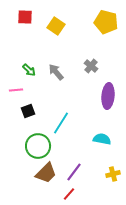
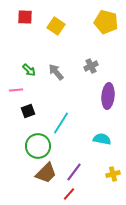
gray cross: rotated 24 degrees clockwise
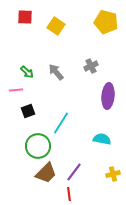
green arrow: moved 2 px left, 2 px down
red line: rotated 48 degrees counterclockwise
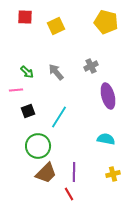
yellow square: rotated 30 degrees clockwise
purple ellipse: rotated 20 degrees counterclockwise
cyan line: moved 2 px left, 6 px up
cyan semicircle: moved 4 px right
purple line: rotated 36 degrees counterclockwise
red line: rotated 24 degrees counterclockwise
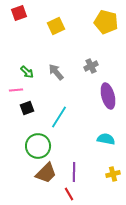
red square: moved 6 px left, 4 px up; rotated 21 degrees counterclockwise
black square: moved 1 px left, 3 px up
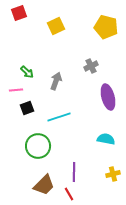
yellow pentagon: moved 5 px down
gray arrow: moved 9 px down; rotated 60 degrees clockwise
purple ellipse: moved 1 px down
cyan line: rotated 40 degrees clockwise
brown trapezoid: moved 2 px left, 12 px down
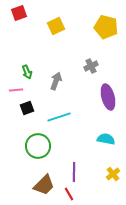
green arrow: rotated 24 degrees clockwise
yellow cross: rotated 24 degrees counterclockwise
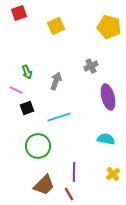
yellow pentagon: moved 3 px right
pink line: rotated 32 degrees clockwise
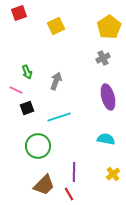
yellow pentagon: rotated 25 degrees clockwise
gray cross: moved 12 px right, 8 px up
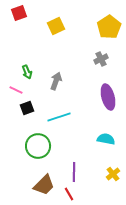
gray cross: moved 2 px left, 1 px down
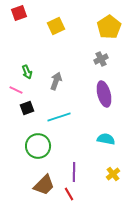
purple ellipse: moved 4 px left, 3 px up
